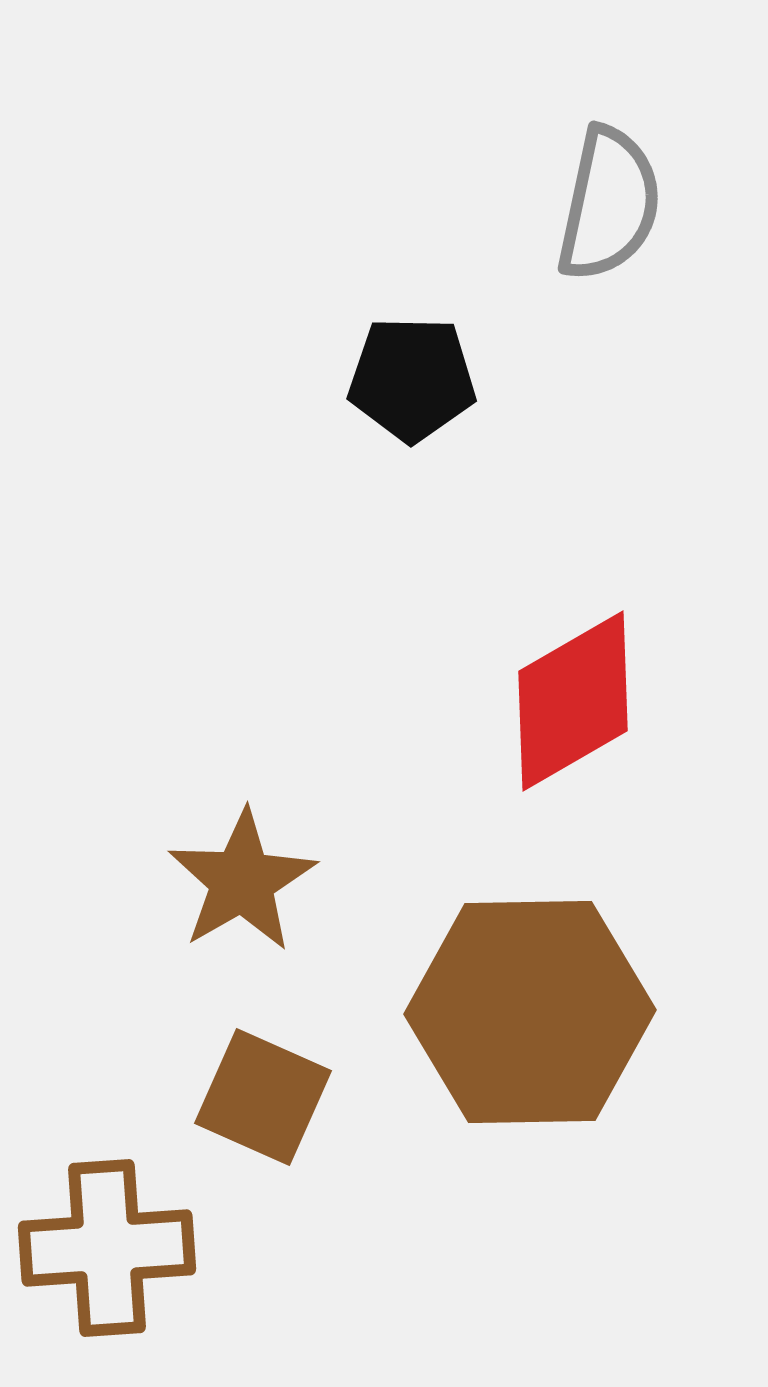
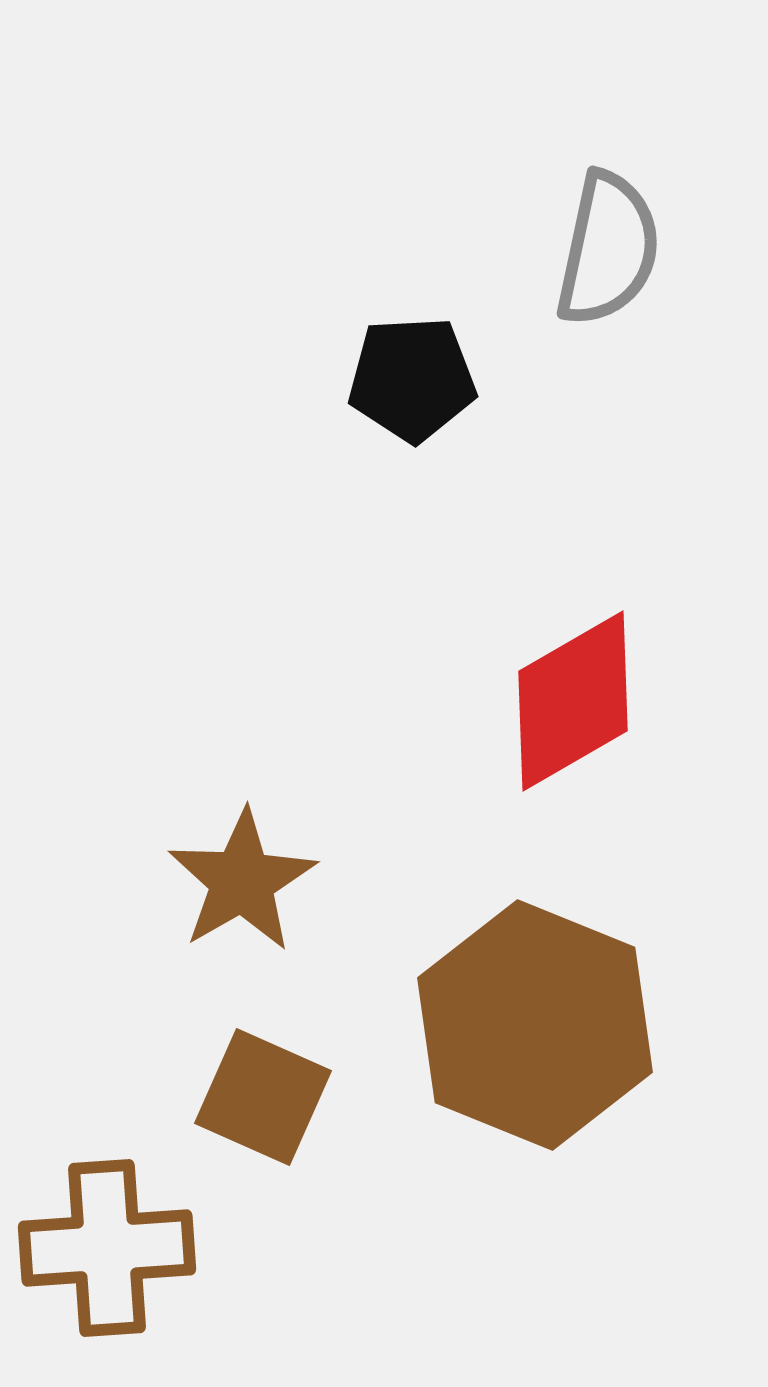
gray semicircle: moved 1 px left, 45 px down
black pentagon: rotated 4 degrees counterclockwise
brown hexagon: moved 5 px right, 13 px down; rotated 23 degrees clockwise
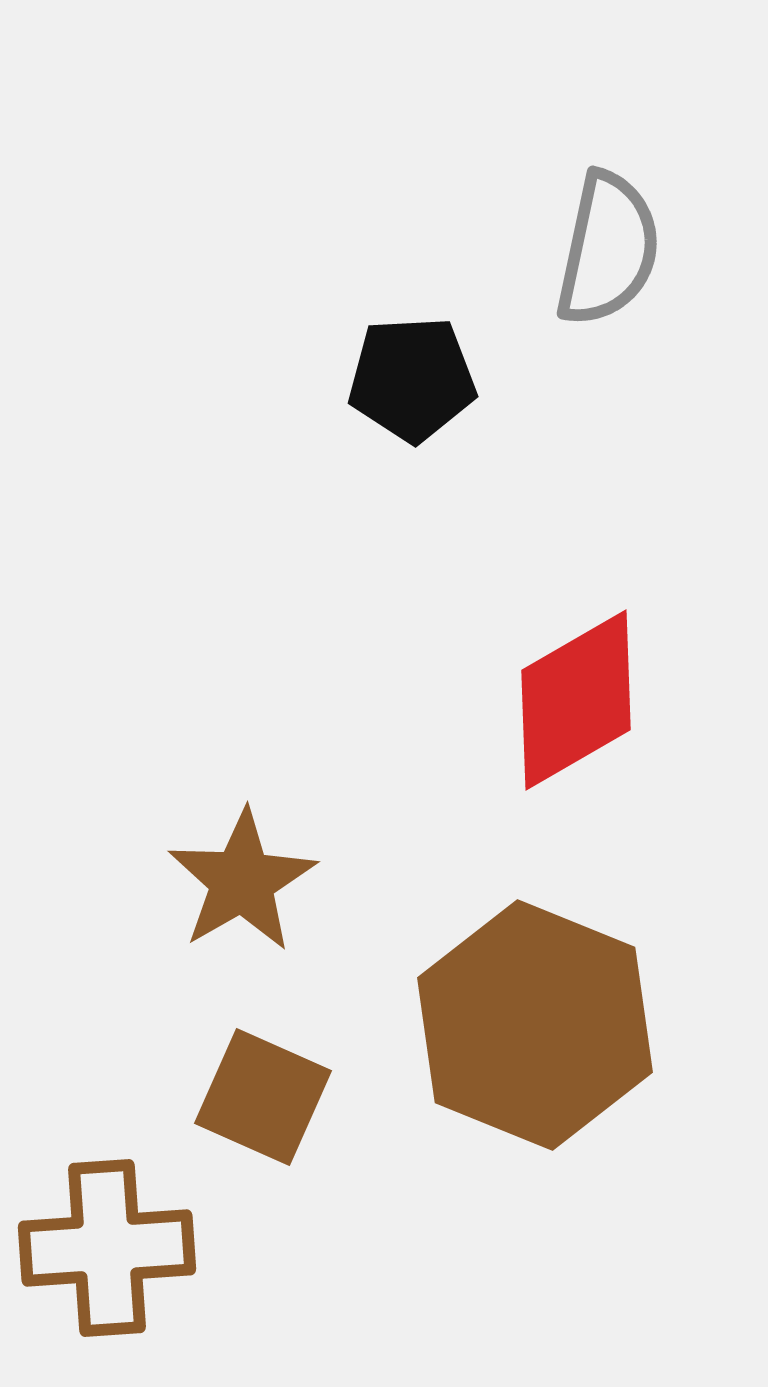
red diamond: moved 3 px right, 1 px up
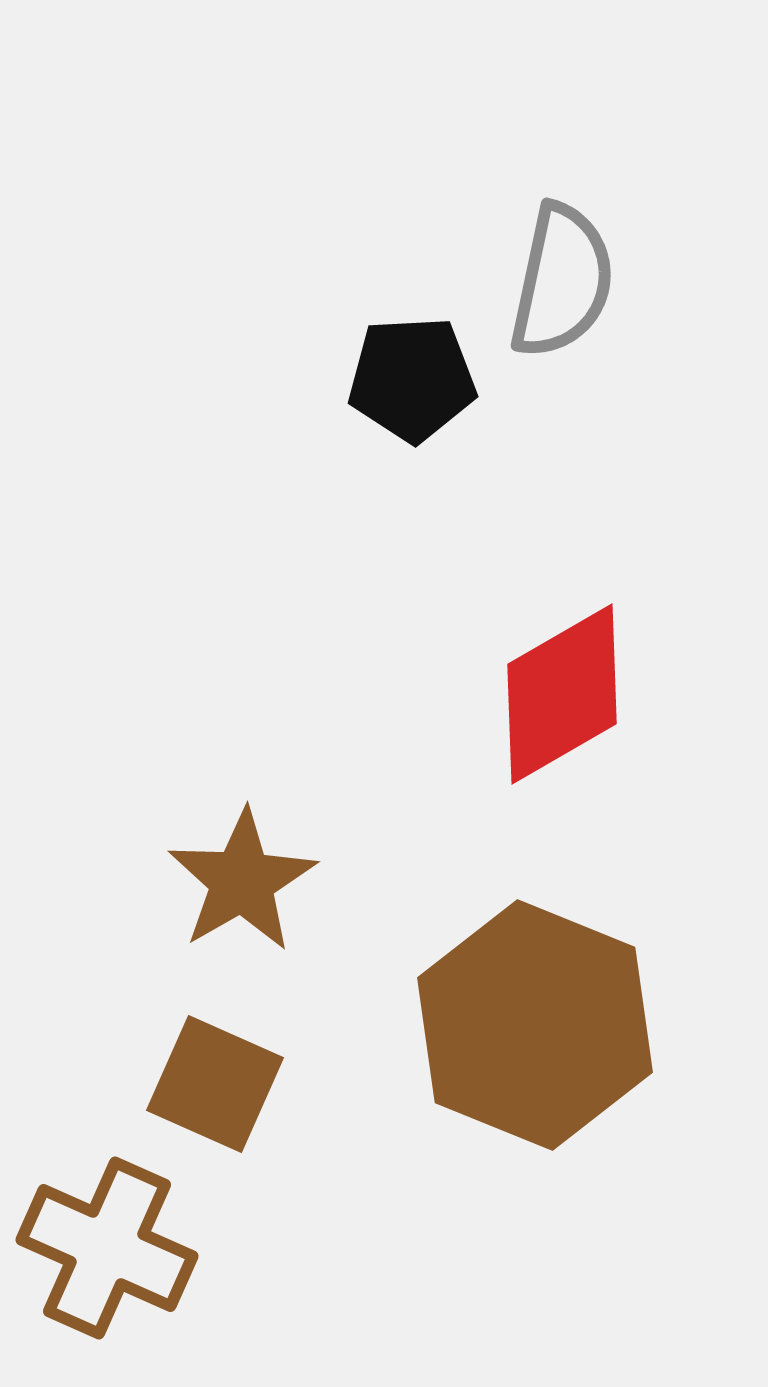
gray semicircle: moved 46 px left, 32 px down
red diamond: moved 14 px left, 6 px up
brown square: moved 48 px left, 13 px up
brown cross: rotated 28 degrees clockwise
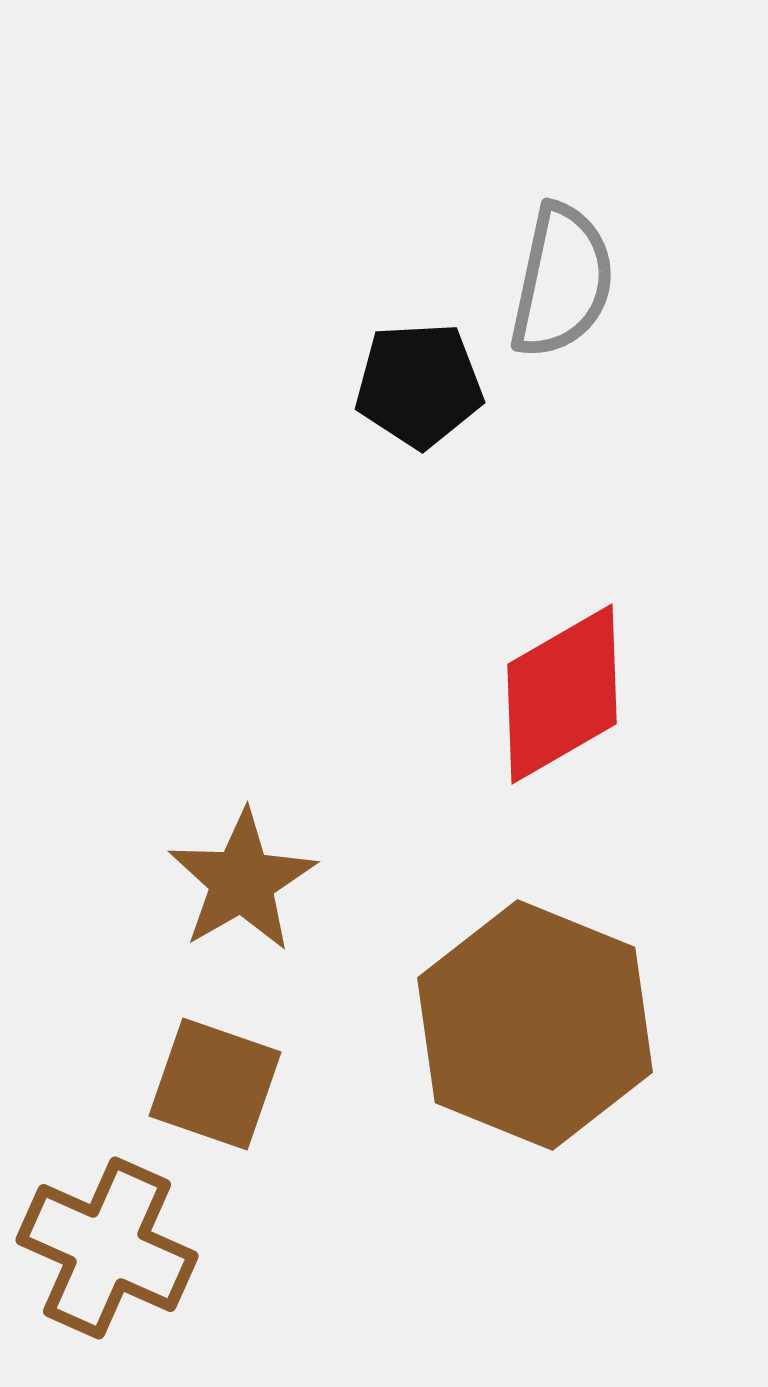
black pentagon: moved 7 px right, 6 px down
brown square: rotated 5 degrees counterclockwise
